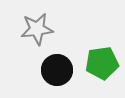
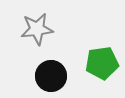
black circle: moved 6 px left, 6 px down
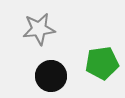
gray star: moved 2 px right
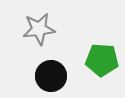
green pentagon: moved 3 px up; rotated 12 degrees clockwise
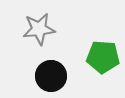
green pentagon: moved 1 px right, 3 px up
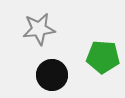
black circle: moved 1 px right, 1 px up
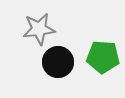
black circle: moved 6 px right, 13 px up
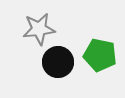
green pentagon: moved 3 px left, 2 px up; rotated 8 degrees clockwise
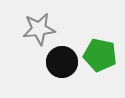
black circle: moved 4 px right
